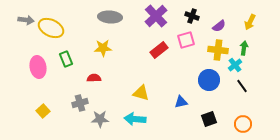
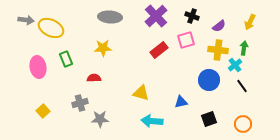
cyan arrow: moved 17 px right, 2 px down
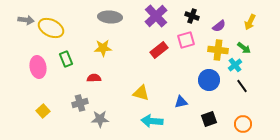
green arrow: rotated 120 degrees clockwise
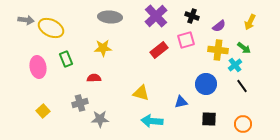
blue circle: moved 3 px left, 4 px down
black square: rotated 21 degrees clockwise
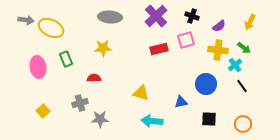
red rectangle: moved 1 px up; rotated 24 degrees clockwise
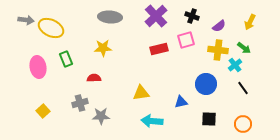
black line: moved 1 px right, 2 px down
yellow triangle: rotated 24 degrees counterclockwise
gray star: moved 1 px right, 3 px up
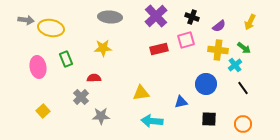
black cross: moved 1 px down
yellow ellipse: rotated 15 degrees counterclockwise
gray cross: moved 1 px right, 6 px up; rotated 28 degrees counterclockwise
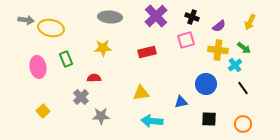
red rectangle: moved 12 px left, 3 px down
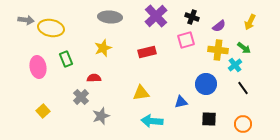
yellow star: rotated 18 degrees counterclockwise
gray star: rotated 18 degrees counterclockwise
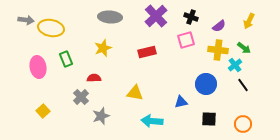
black cross: moved 1 px left
yellow arrow: moved 1 px left, 1 px up
black line: moved 3 px up
yellow triangle: moved 6 px left; rotated 18 degrees clockwise
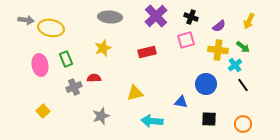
green arrow: moved 1 px left, 1 px up
pink ellipse: moved 2 px right, 2 px up
yellow triangle: rotated 24 degrees counterclockwise
gray cross: moved 7 px left, 10 px up; rotated 21 degrees clockwise
blue triangle: rotated 24 degrees clockwise
